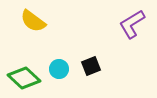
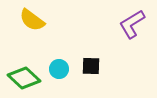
yellow semicircle: moved 1 px left, 1 px up
black square: rotated 24 degrees clockwise
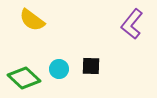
purple L-shape: rotated 20 degrees counterclockwise
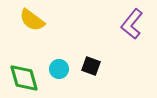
black square: rotated 18 degrees clockwise
green diamond: rotated 32 degrees clockwise
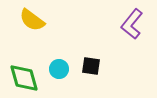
black square: rotated 12 degrees counterclockwise
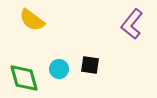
black square: moved 1 px left, 1 px up
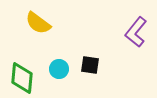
yellow semicircle: moved 6 px right, 3 px down
purple L-shape: moved 4 px right, 8 px down
green diamond: moved 2 px left; rotated 20 degrees clockwise
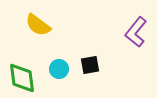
yellow semicircle: moved 2 px down
black square: rotated 18 degrees counterclockwise
green diamond: rotated 12 degrees counterclockwise
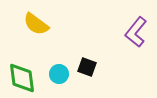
yellow semicircle: moved 2 px left, 1 px up
black square: moved 3 px left, 2 px down; rotated 30 degrees clockwise
cyan circle: moved 5 px down
